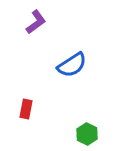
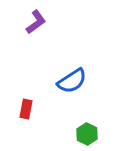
blue semicircle: moved 16 px down
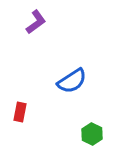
red rectangle: moved 6 px left, 3 px down
green hexagon: moved 5 px right
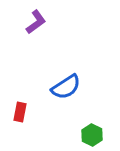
blue semicircle: moved 6 px left, 6 px down
green hexagon: moved 1 px down
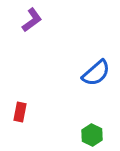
purple L-shape: moved 4 px left, 2 px up
blue semicircle: moved 30 px right, 14 px up; rotated 8 degrees counterclockwise
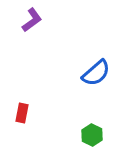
red rectangle: moved 2 px right, 1 px down
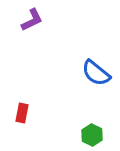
purple L-shape: rotated 10 degrees clockwise
blue semicircle: rotated 80 degrees clockwise
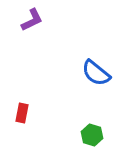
green hexagon: rotated 10 degrees counterclockwise
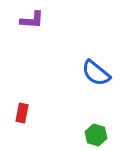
purple L-shape: rotated 30 degrees clockwise
green hexagon: moved 4 px right
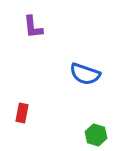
purple L-shape: moved 1 px right, 7 px down; rotated 80 degrees clockwise
blue semicircle: moved 11 px left, 1 px down; rotated 20 degrees counterclockwise
